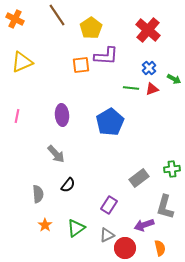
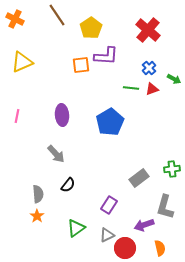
orange star: moved 8 px left, 9 px up
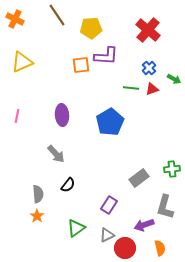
yellow pentagon: rotated 30 degrees clockwise
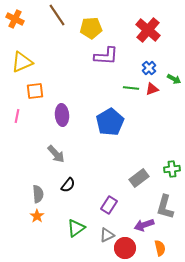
orange square: moved 46 px left, 26 px down
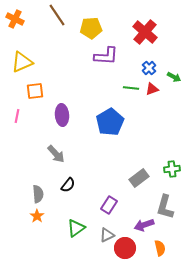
red cross: moved 3 px left, 2 px down
green arrow: moved 2 px up
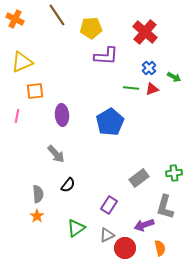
green cross: moved 2 px right, 4 px down
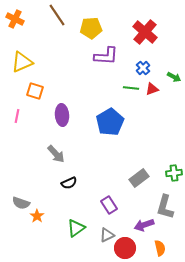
blue cross: moved 6 px left
orange square: rotated 24 degrees clockwise
black semicircle: moved 1 px right, 2 px up; rotated 28 degrees clockwise
gray semicircle: moved 17 px left, 9 px down; rotated 114 degrees clockwise
purple rectangle: rotated 66 degrees counterclockwise
